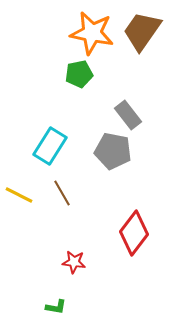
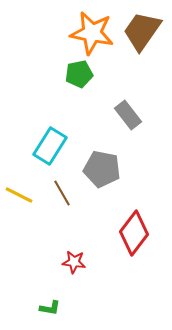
gray pentagon: moved 11 px left, 18 px down
green L-shape: moved 6 px left, 1 px down
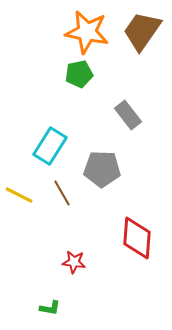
orange star: moved 5 px left, 1 px up
gray pentagon: rotated 9 degrees counterclockwise
red diamond: moved 3 px right, 5 px down; rotated 33 degrees counterclockwise
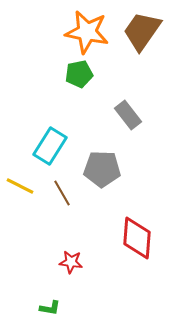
yellow line: moved 1 px right, 9 px up
red star: moved 3 px left
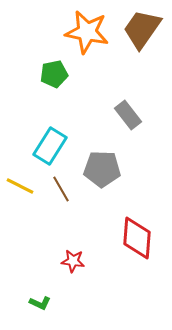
brown trapezoid: moved 2 px up
green pentagon: moved 25 px left
brown line: moved 1 px left, 4 px up
red star: moved 2 px right, 1 px up
green L-shape: moved 10 px left, 5 px up; rotated 15 degrees clockwise
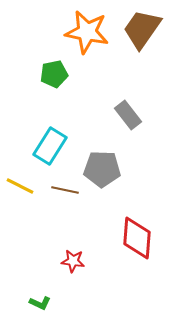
brown line: moved 4 px right, 1 px down; rotated 48 degrees counterclockwise
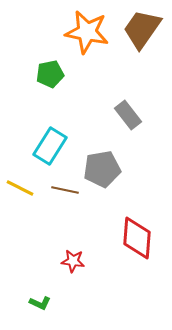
green pentagon: moved 4 px left
gray pentagon: rotated 12 degrees counterclockwise
yellow line: moved 2 px down
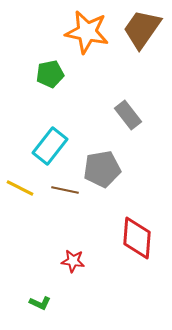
cyan rectangle: rotated 6 degrees clockwise
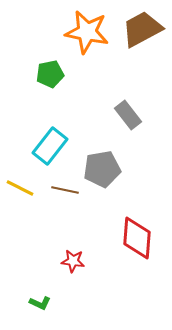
brown trapezoid: rotated 27 degrees clockwise
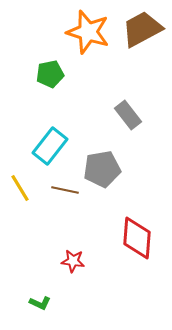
orange star: moved 1 px right; rotated 6 degrees clockwise
yellow line: rotated 32 degrees clockwise
